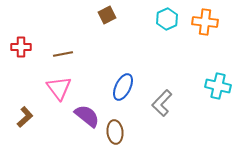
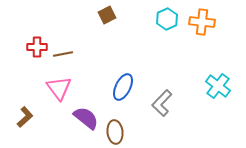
orange cross: moved 3 px left
red cross: moved 16 px right
cyan cross: rotated 25 degrees clockwise
purple semicircle: moved 1 px left, 2 px down
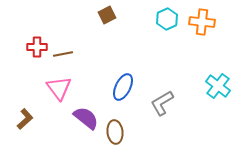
gray L-shape: rotated 16 degrees clockwise
brown L-shape: moved 2 px down
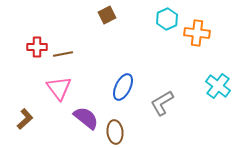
orange cross: moved 5 px left, 11 px down
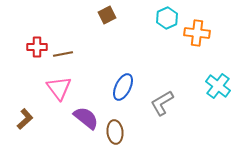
cyan hexagon: moved 1 px up
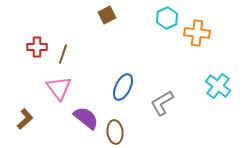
brown line: rotated 60 degrees counterclockwise
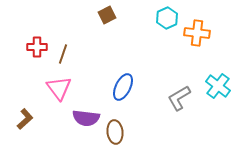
gray L-shape: moved 17 px right, 5 px up
purple semicircle: rotated 148 degrees clockwise
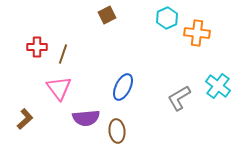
purple semicircle: rotated 12 degrees counterclockwise
brown ellipse: moved 2 px right, 1 px up
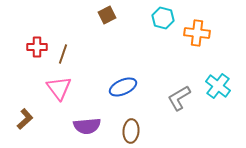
cyan hexagon: moved 4 px left; rotated 20 degrees counterclockwise
blue ellipse: rotated 40 degrees clockwise
purple semicircle: moved 1 px right, 8 px down
brown ellipse: moved 14 px right; rotated 10 degrees clockwise
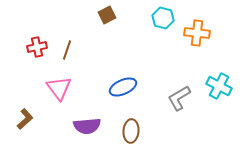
red cross: rotated 12 degrees counterclockwise
brown line: moved 4 px right, 4 px up
cyan cross: moved 1 px right; rotated 10 degrees counterclockwise
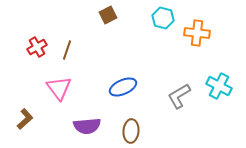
brown square: moved 1 px right
red cross: rotated 18 degrees counterclockwise
gray L-shape: moved 2 px up
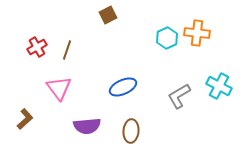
cyan hexagon: moved 4 px right, 20 px down; rotated 20 degrees clockwise
